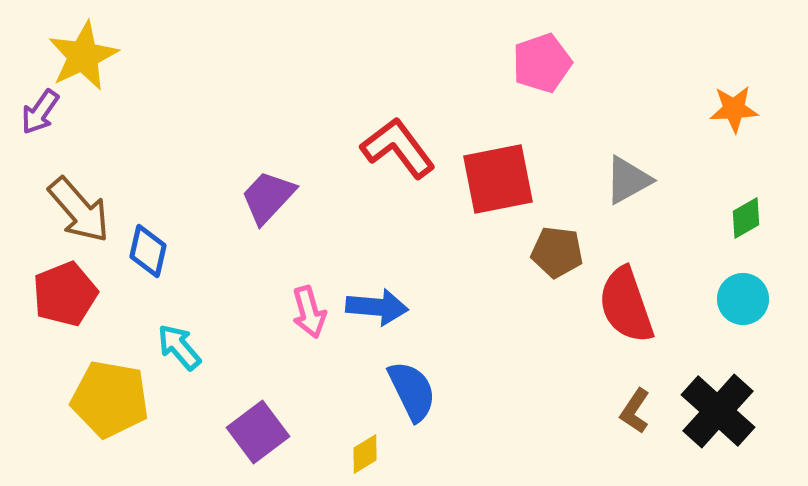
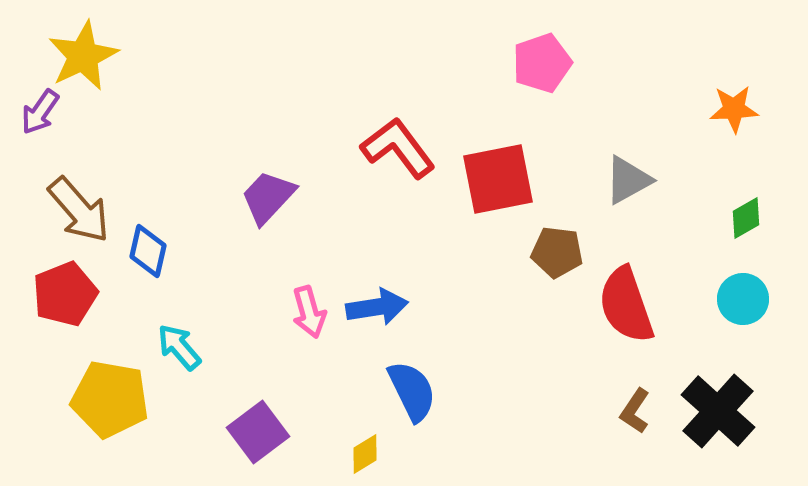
blue arrow: rotated 14 degrees counterclockwise
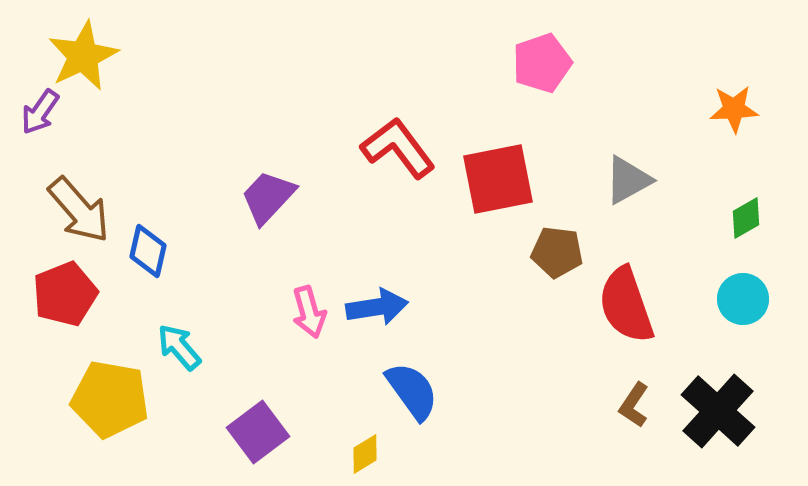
blue semicircle: rotated 10 degrees counterclockwise
brown L-shape: moved 1 px left, 6 px up
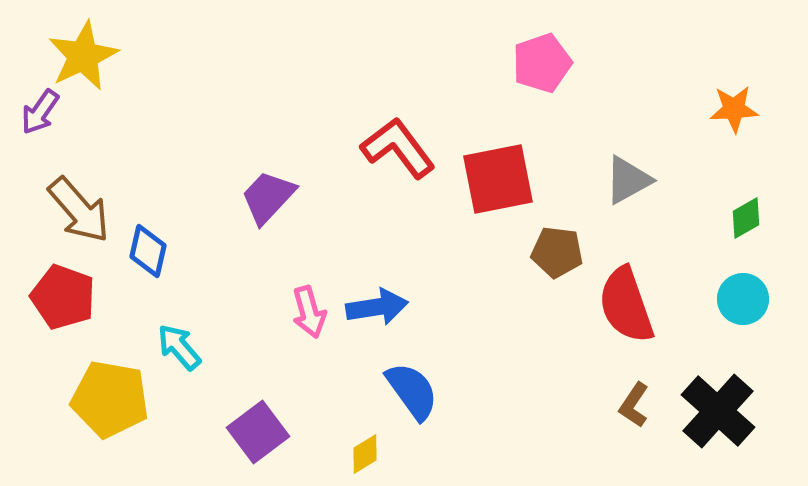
red pentagon: moved 2 px left, 3 px down; rotated 30 degrees counterclockwise
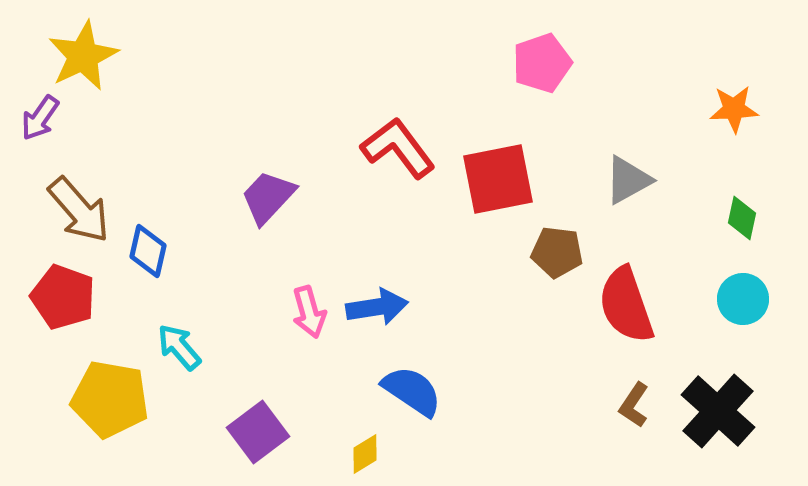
purple arrow: moved 6 px down
green diamond: moved 4 px left; rotated 48 degrees counterclockwise
blue semicircle: rotated 20 degrees counterclockwise
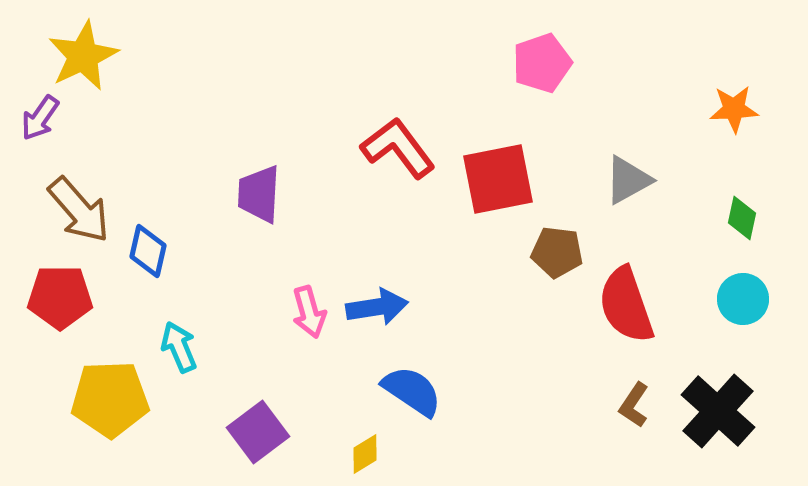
purple trapezoid: moved 9 px left, 3 px up; rotated 40 degrees counterclockwise
red pentagon: moved 3 px left; rotated 20 degrees counterclockwise
cyan arrow: rotated 18 degrees clockwise
yellow pentagon: rotated 12 degrees counterclockwise
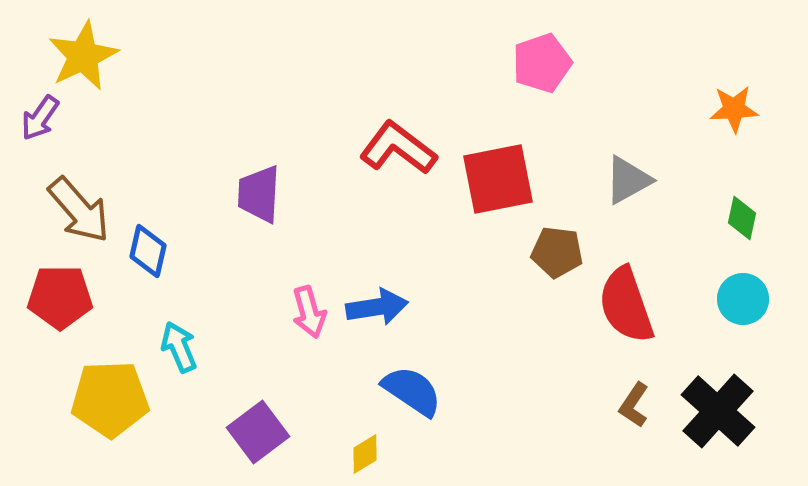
red L-shape: rotated 16 degrees counterclockwise
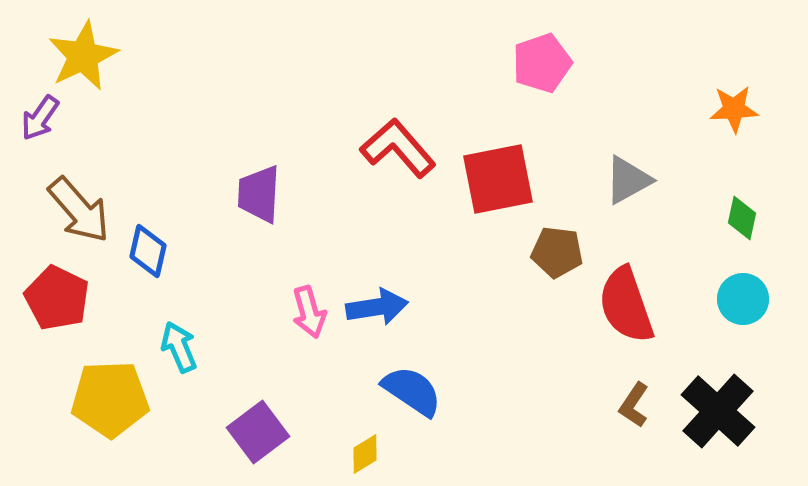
red L-shape: rotated 12 degrees clockwise
red pentagon: moved 3 px left, 1 px down; rotated 26 degrees clockwise
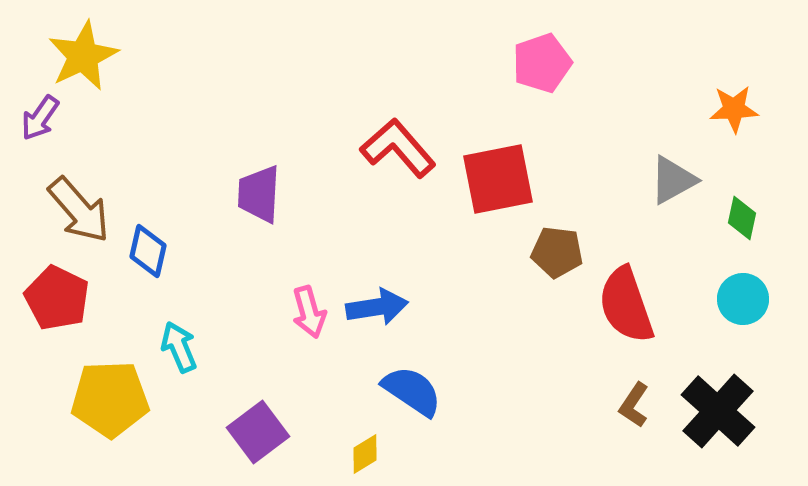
gray triangle: moved 45 px right
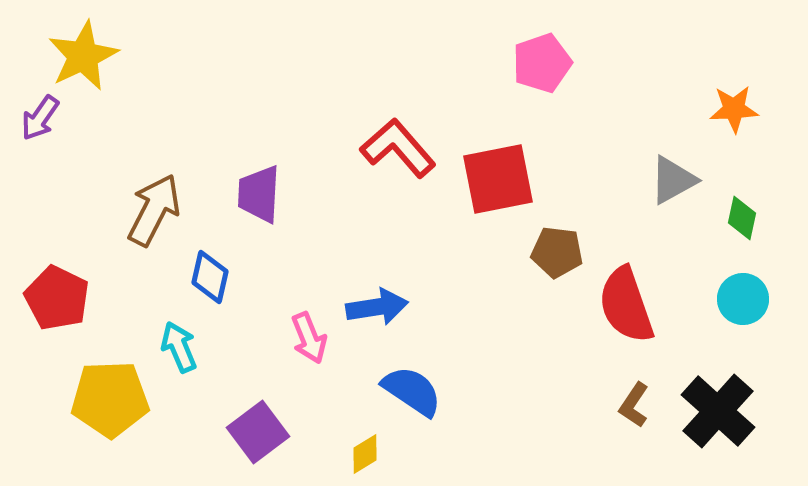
brown arrow: moved 75 px right; rotated 112 degrees counterclockwise
blue diamond: moved 62 px right, 26 px down
pink arrow: moved 26 px down; rotated 6 degrees counterclockwise
